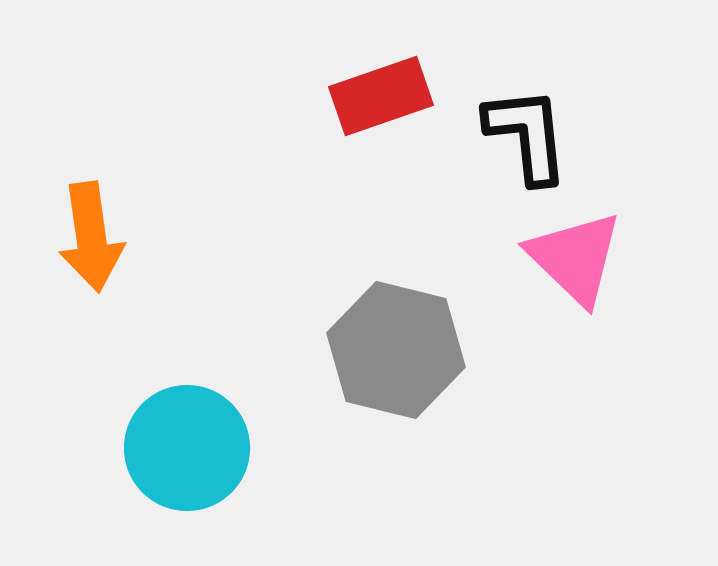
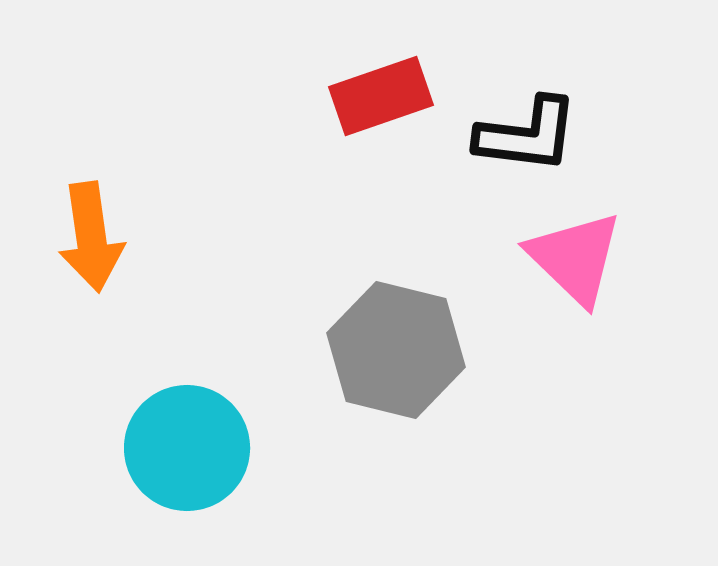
black L-shape: rotated 103 degrees clockwise
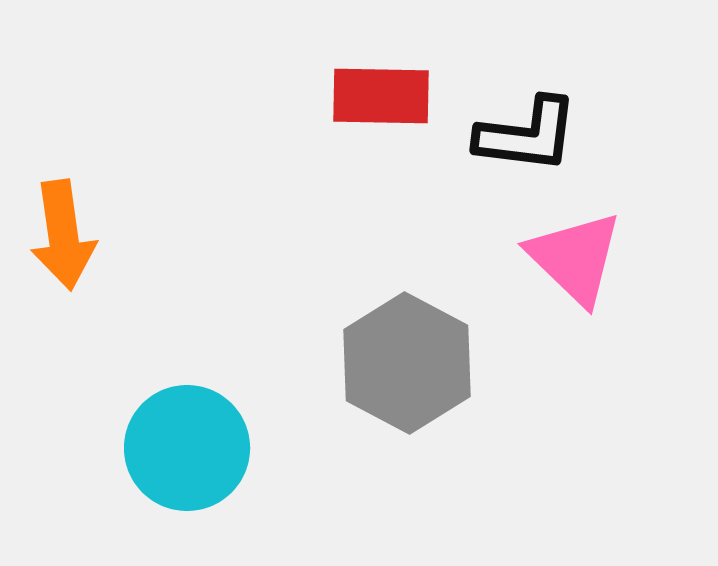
red rectangle: rotated 20 degrees clockwise
orange arrow: moved 28 px left, 2 px up
gray hexagon: moved 11 px right, 13 px down; rotated 14 degrees clockwise
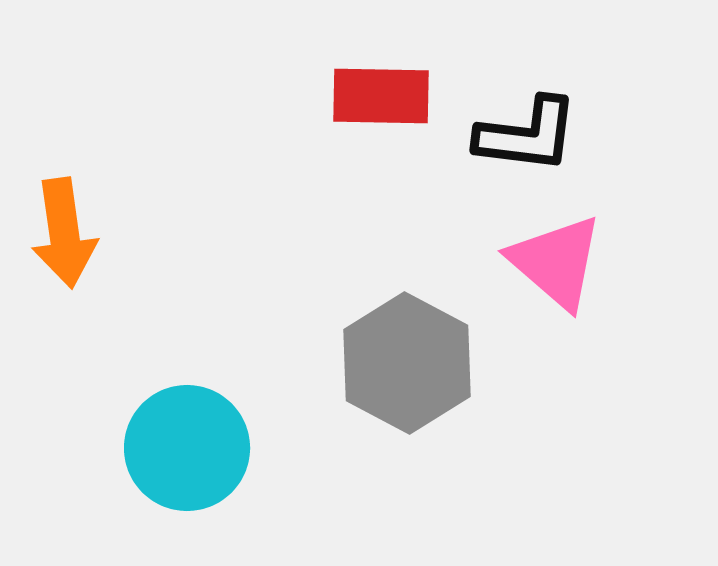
orange arrow: moved 1 px right, 2 px up
pink triangle: moved 19 px left, 4 px down; rotated 3 degrees counterclockwise
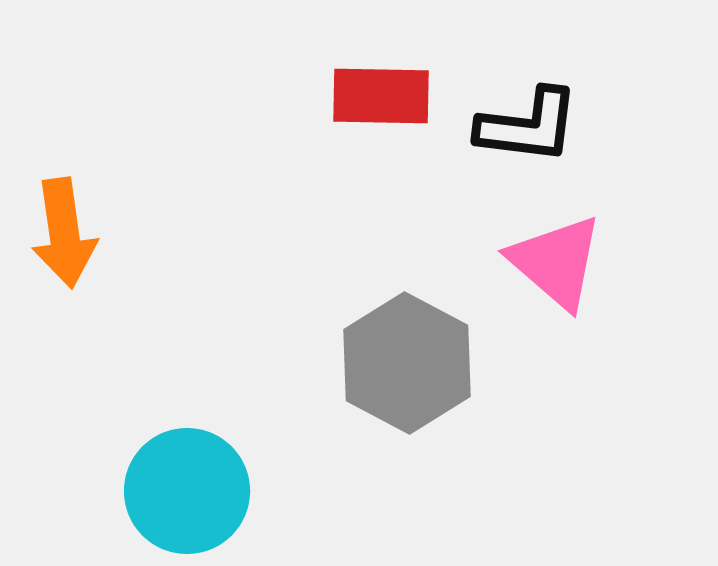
black L-shape: moved 1 px right, 9 px up
cyan circle: moved 43 px down
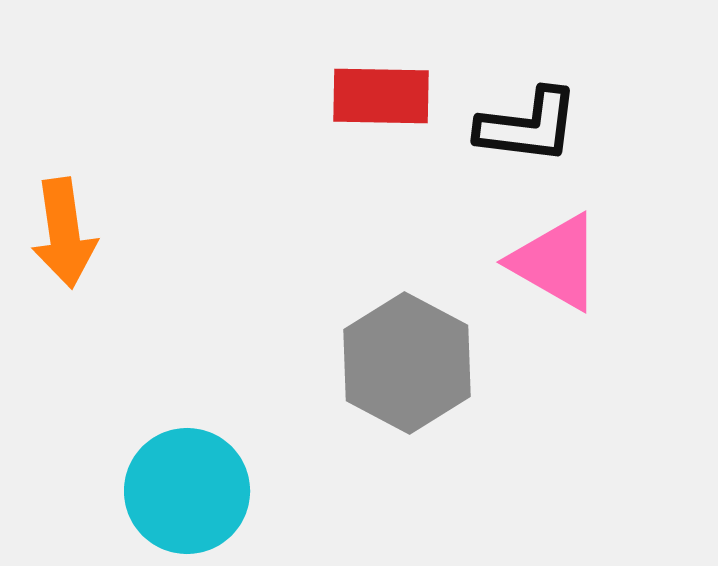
pink triangle: rotated 11 degrees counterclockwise
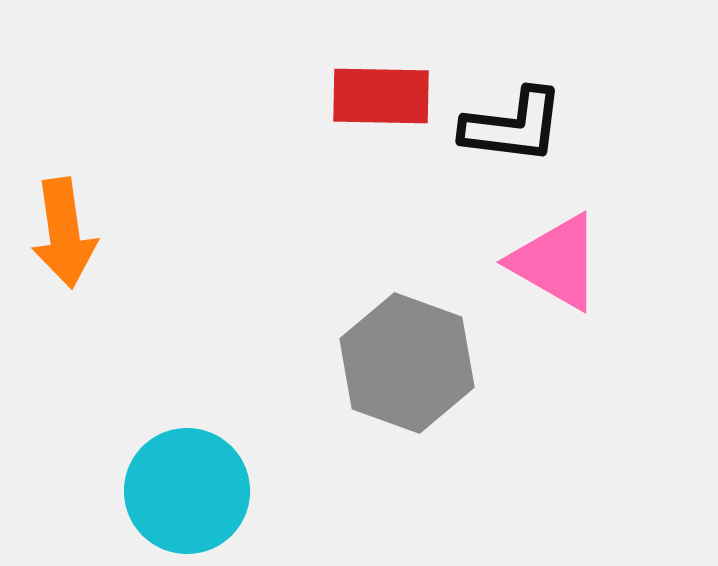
black L-shape: moved 15 px left
gray hexagon: rotated 8 degrees counterclockwise
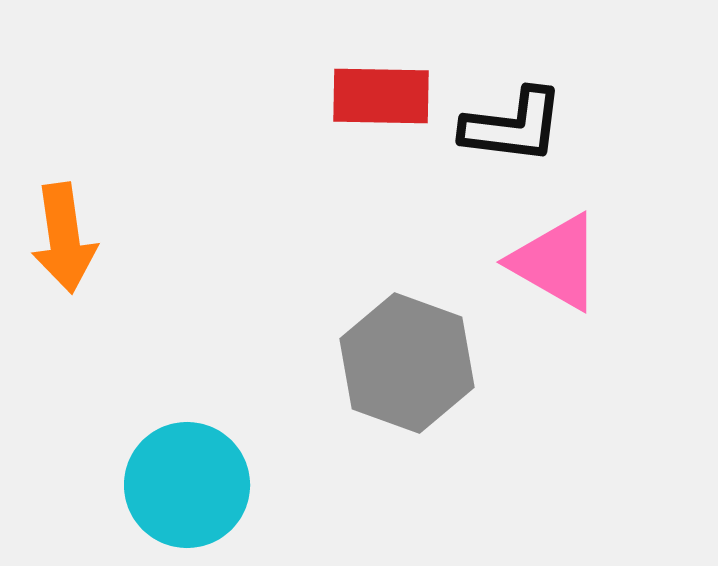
orange arrow: moved 5 px down
cyan circle: moved 6 px up
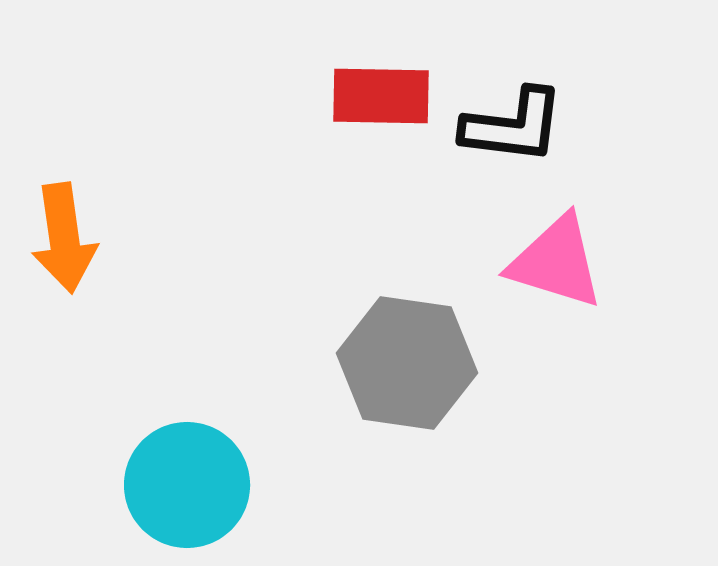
pink triangle: rotated 13 degrees counterclockwise
gray hexagon: rotated 12 degrees counterclockwise
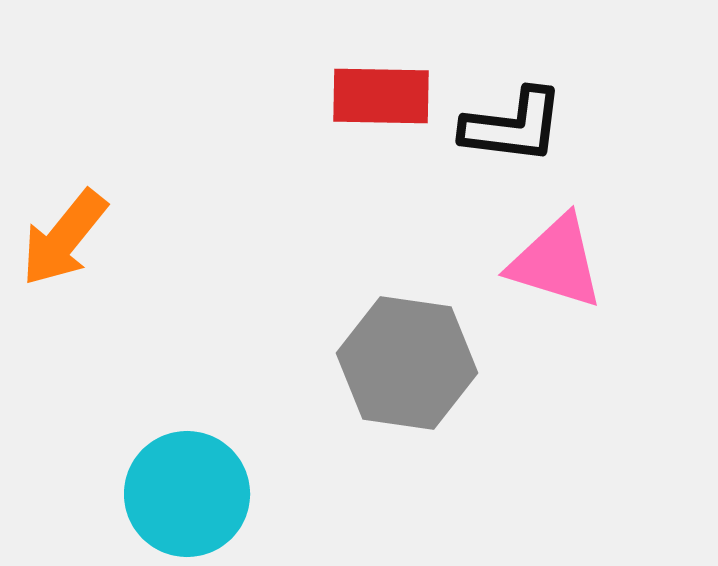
orange arrow: rotated 47 degrees clockwise
cyan circle: moved 9 px down
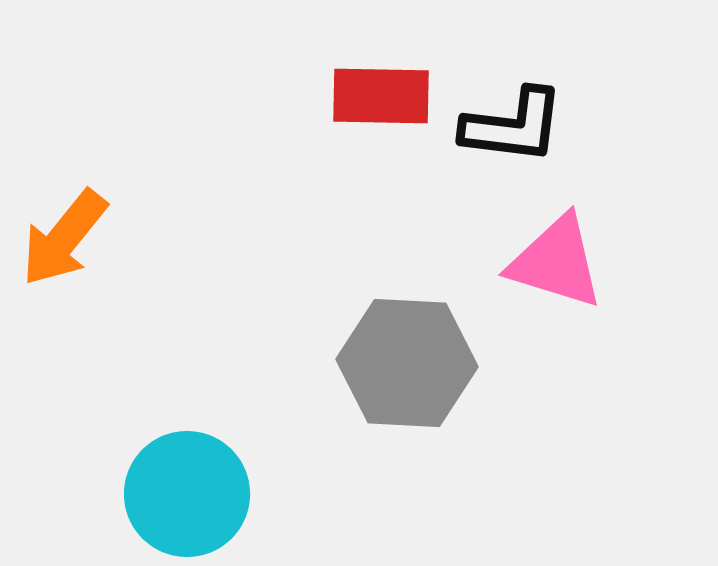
gray hexagon: rotated 5 degrees counterclockwise
